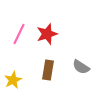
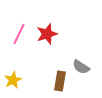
brown rectangle: moved 12 px right, 11 px down
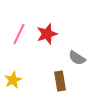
gray semicircle: moved 4 px left, 9 px up
brown rectangle: rotated 18 degrees counterclockwise
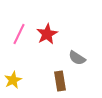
red star: rotated 10 degrees counterclockwise
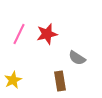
red star: rotated 15 degrees clockwise
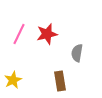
gray semicircle: moved 5 px up; rotated 66 degrees clockwise
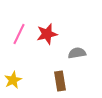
gray semicircle: rotated 72 degrees clockwise
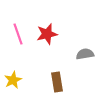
pink line: moved 1 px left; rotated 45 degrees counterclockwise
gray semicircle: moved 8 px right, 1 px down
brown rectangle: moved 3 px left, 1 px down
